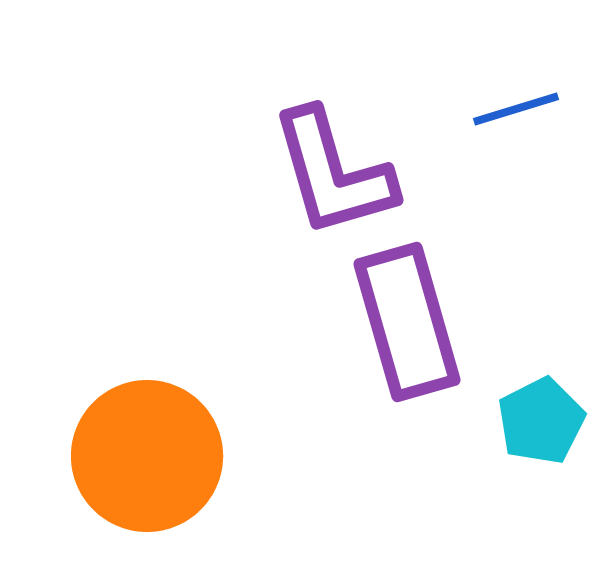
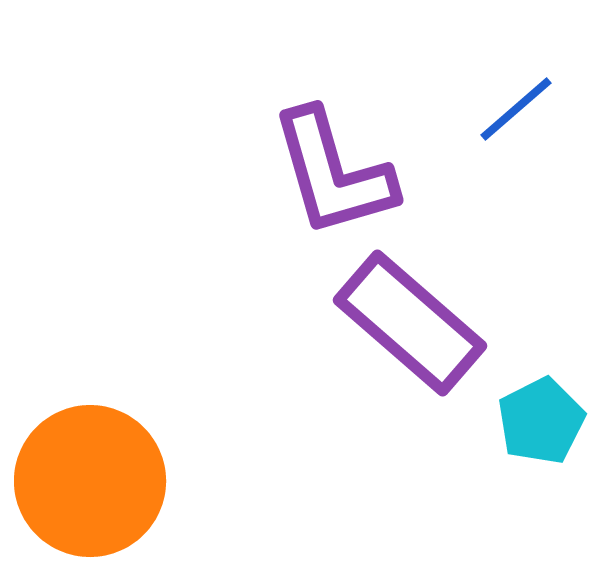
blue line: rotated 24 degrees counterclockwise
purple rectangle: moved 3 px right, 1 px down; rotated 33 degrees counterclockwise
orange circle: moved 57 px left, 25 px down
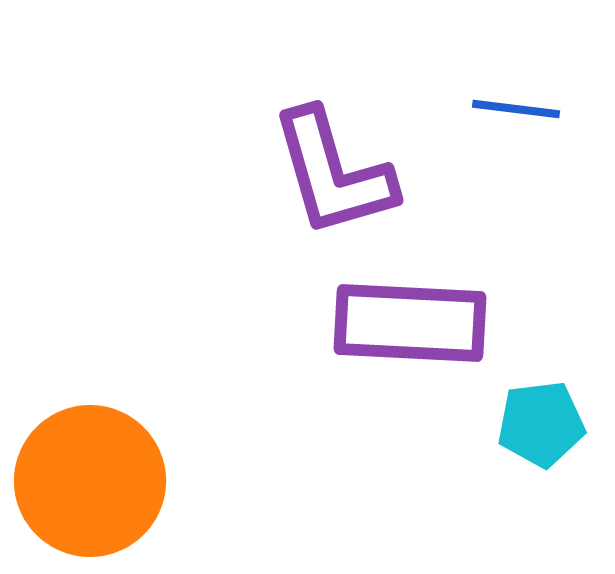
blue line: rotated 48 degrees clockwise
purple rectangle: rotated 38 degrees counterclockwise
cyan pentagon: moved 3 px down; rotated 20 degrees clockwise
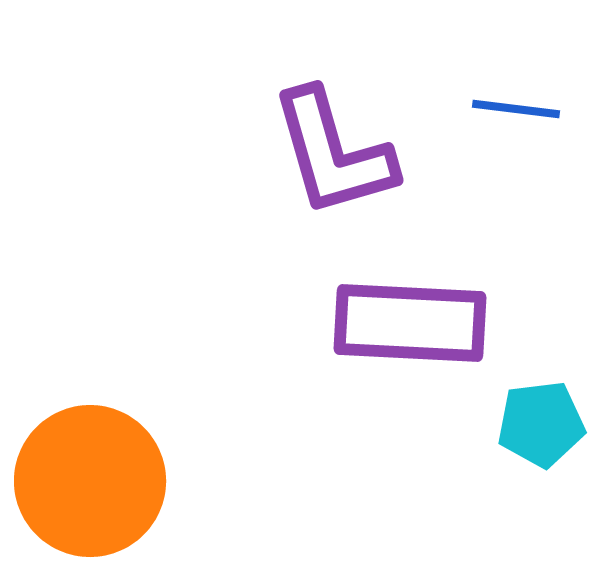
purple L-shape: moved 20 px up
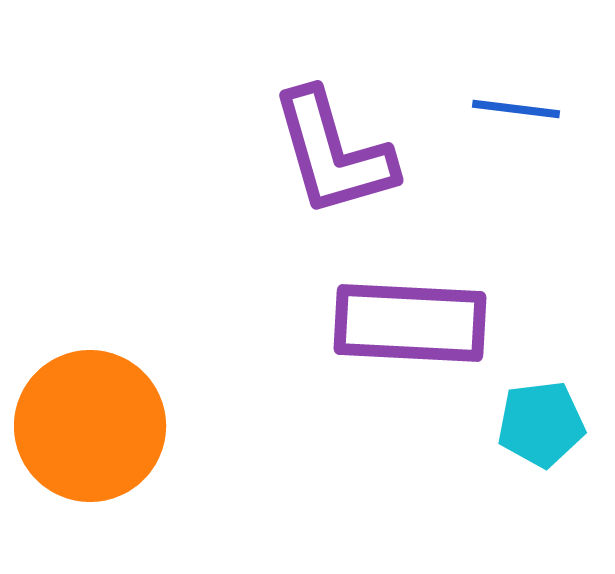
orange circle: moved 55 px up
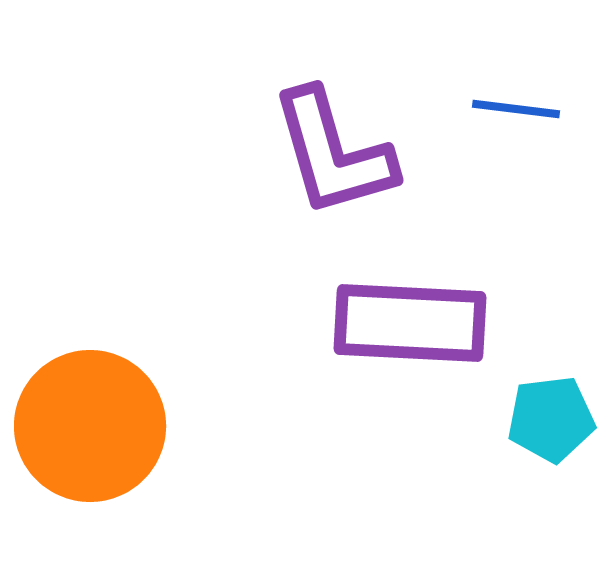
cyan pentagon: moved 10 px right, 5 px up
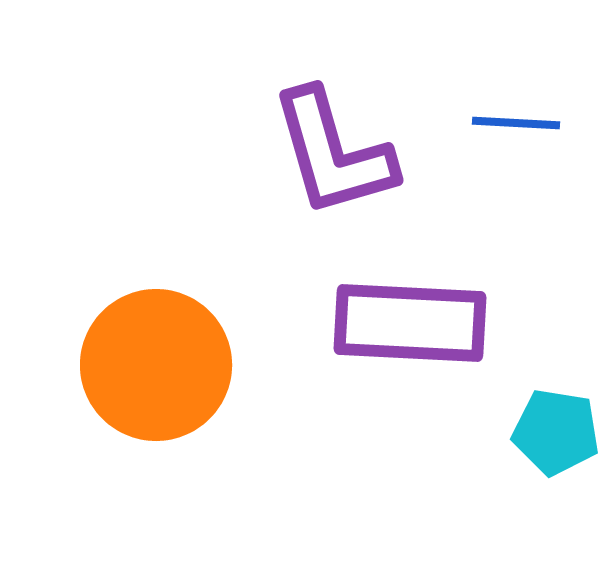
blue line: moved 14 px down; rotated 4 degrees counterclockwise
cyan pentagon: moved 5 px right, 13 px down; rotated 16 degrees clockwise
orange circle: moved 66 px right, 61 px up
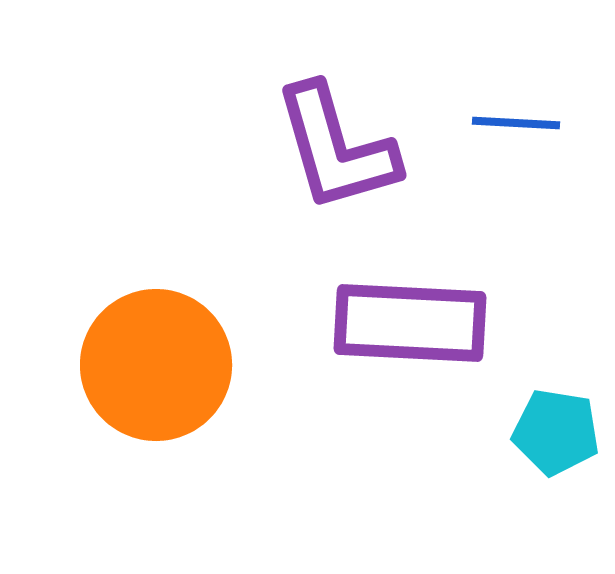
purple L-shape: moved 3 px right, 5 px up
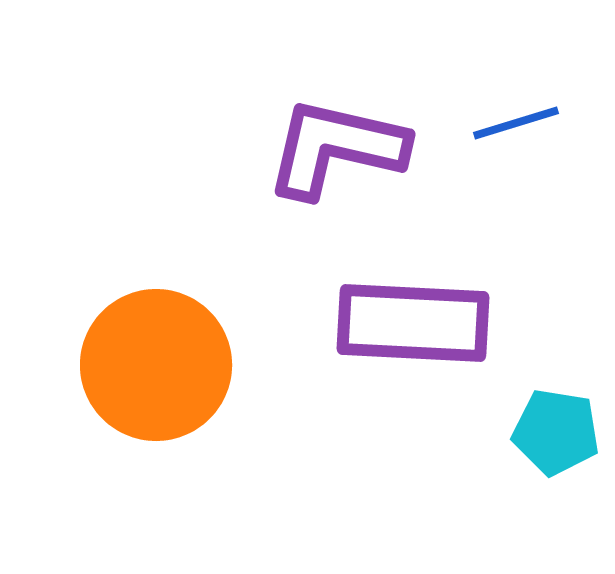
blue line: rotated 20 degrees counterclockwise
purple L-shape: rotated 119 degrees clockwise
purple rectangle: moved 3 px right
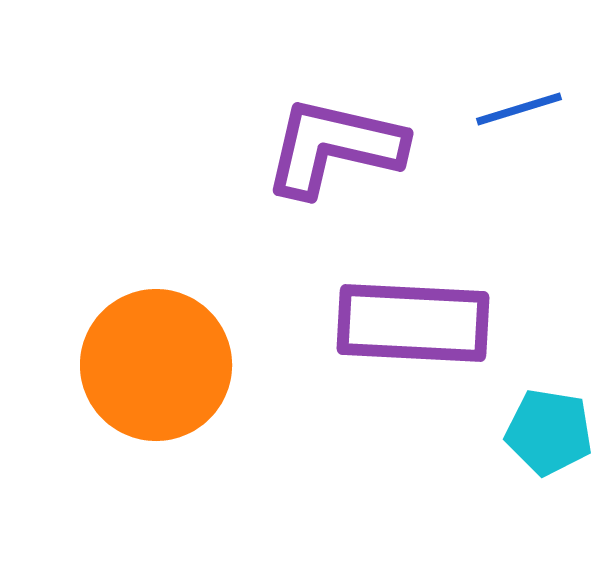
blue line: moved 3 px right, 14 px up
purple L-shape: moved 2 px left, 1 px up
cyan pentagon: moved 7 px left
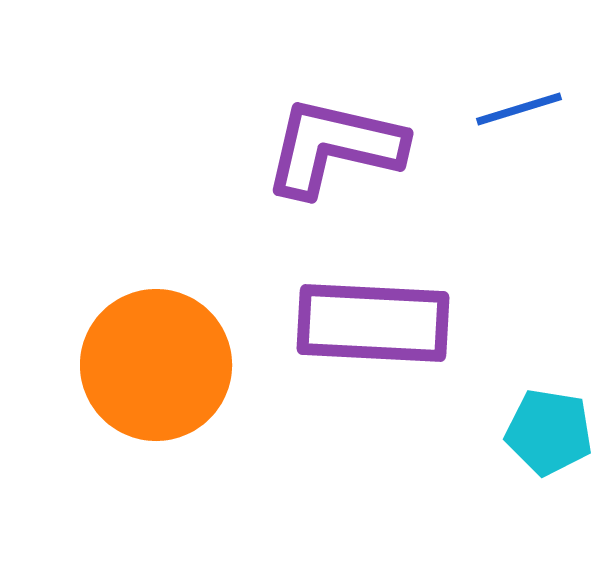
purple rectangle: moved 40 px left
